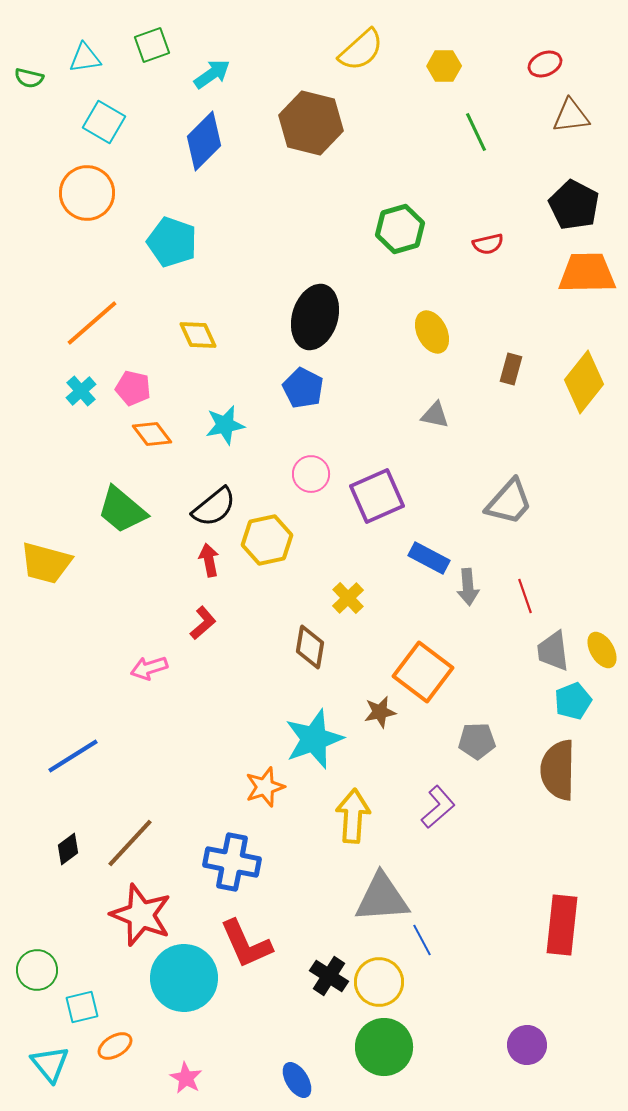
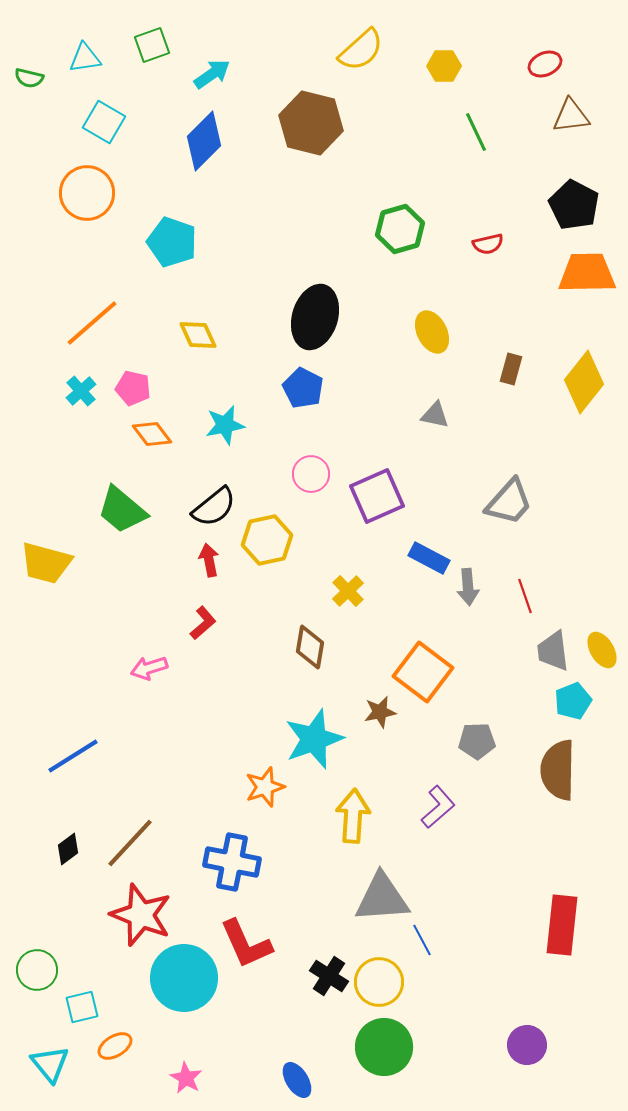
yellow cross at (348, 598): moved 7 px up
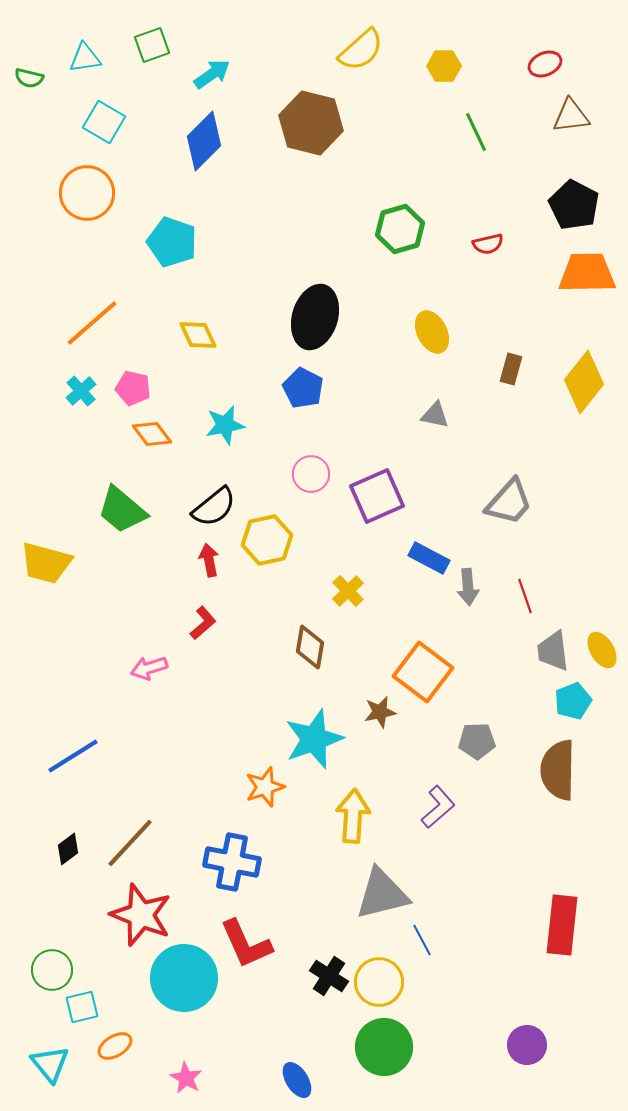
gray triangle at (382, 898): moved 4 px up; rotated 10 degrees counterclockwise
green circle at (37, 970): moved 15 px right
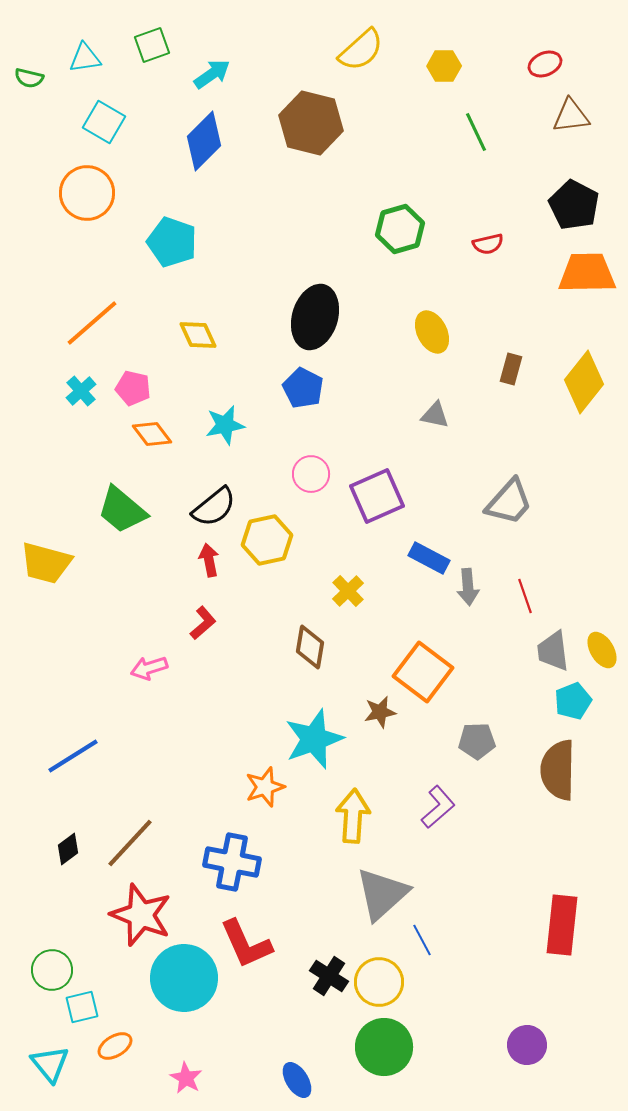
gray triangle at (382, 894): rotated 28 degrees counterclockwise
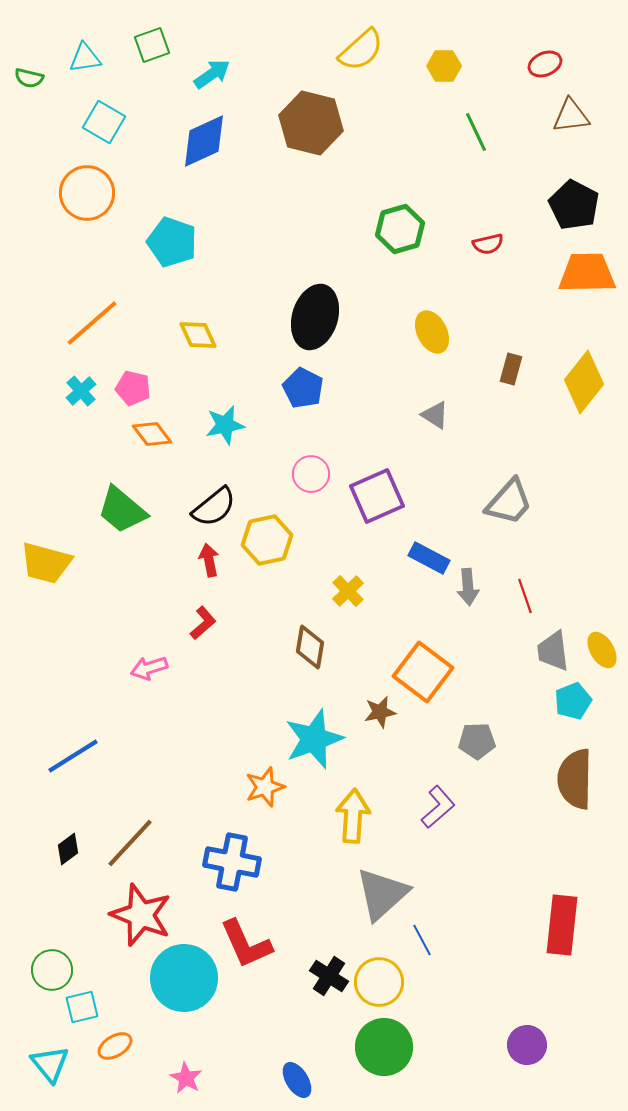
blue diamond at (204, 141): rotated 20 degrees clockwise
gray triangle at (435, 415): rotated 20 degrees clockwise
brown semicircle at (558, 770): moved 17 px right, 9 px down
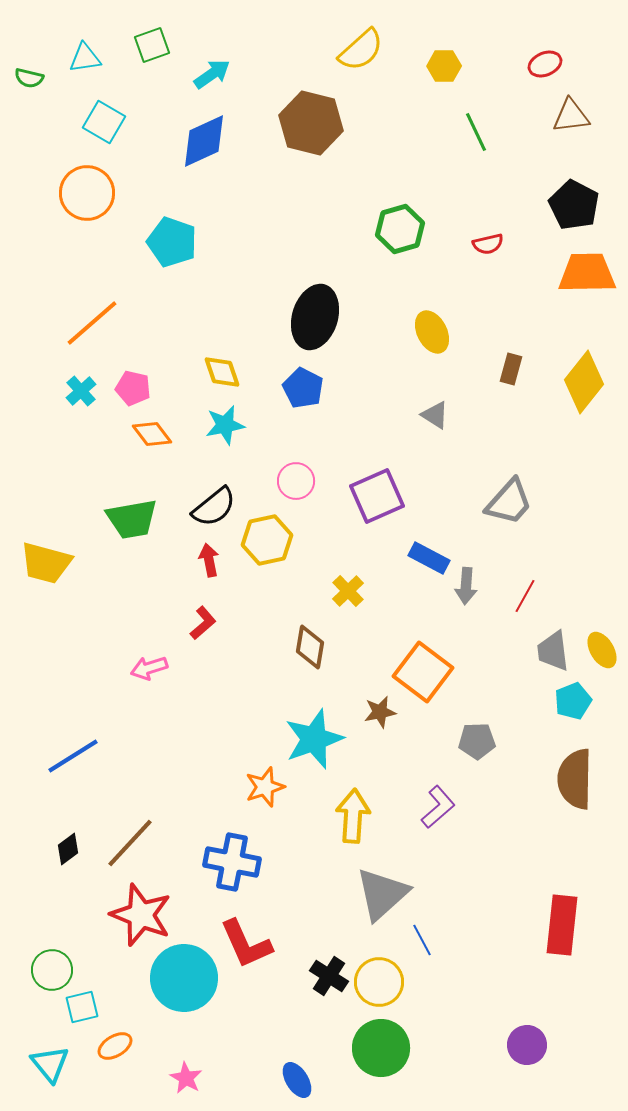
yellow diamond at (198, 335): moved 24 px right, 37 px down; rotated 6 degrees clockwise
pink circle at (311, 474): moved 15 px left, 7 px down
green trapezoid at (122, 510): moved 10 px right, 9 px down; rotated 50 degrees counterclockwise
gray arrow at (468, 587): moved 2 px left, 1 px up; rotated 9 degrees clockwise
red line at (525, 596): rotated 48 degrees clockwise
green circle at (384, 1047): moved 3 px left, 1 px down
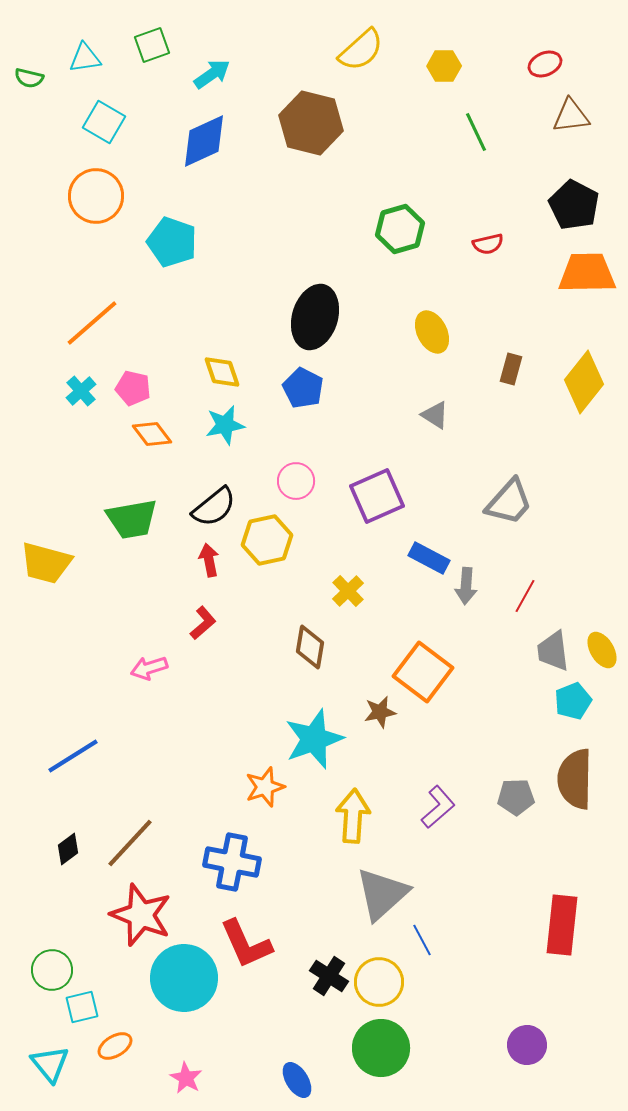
orange circle at (87, 193): moved 9 px right, 3 px down
gray pentagon at (477, 741): moved 39 px right, 56 px down
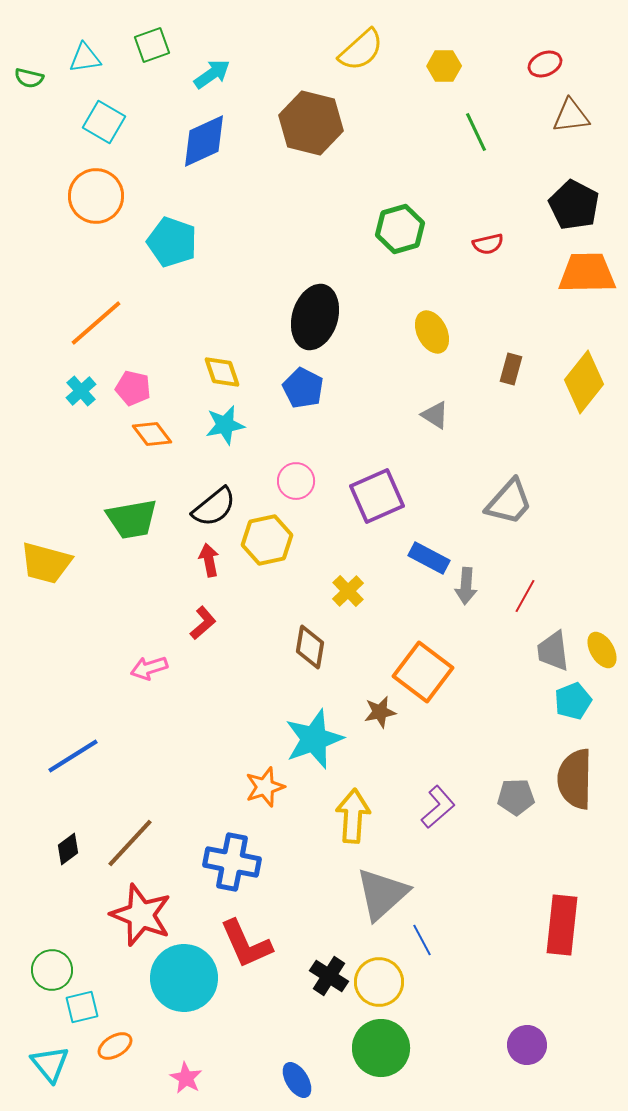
orange line at (92, 323): moved 4 px right
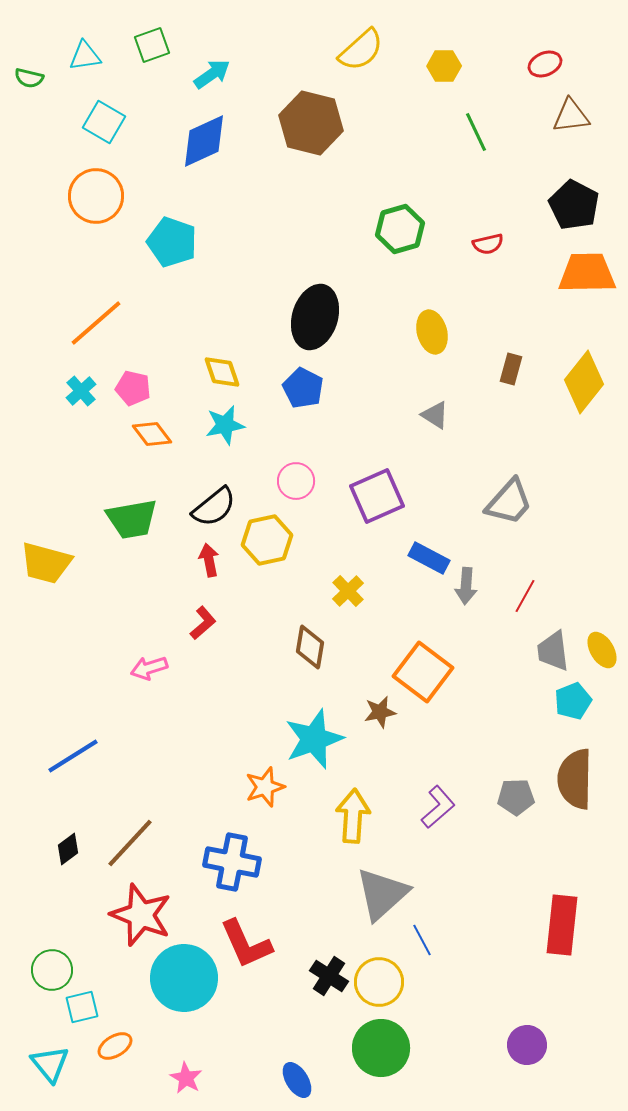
cyan triangle at (85, 58): moved 2 px up
yellow ellipse at (432, 332): rotated 12 degrees clockwise
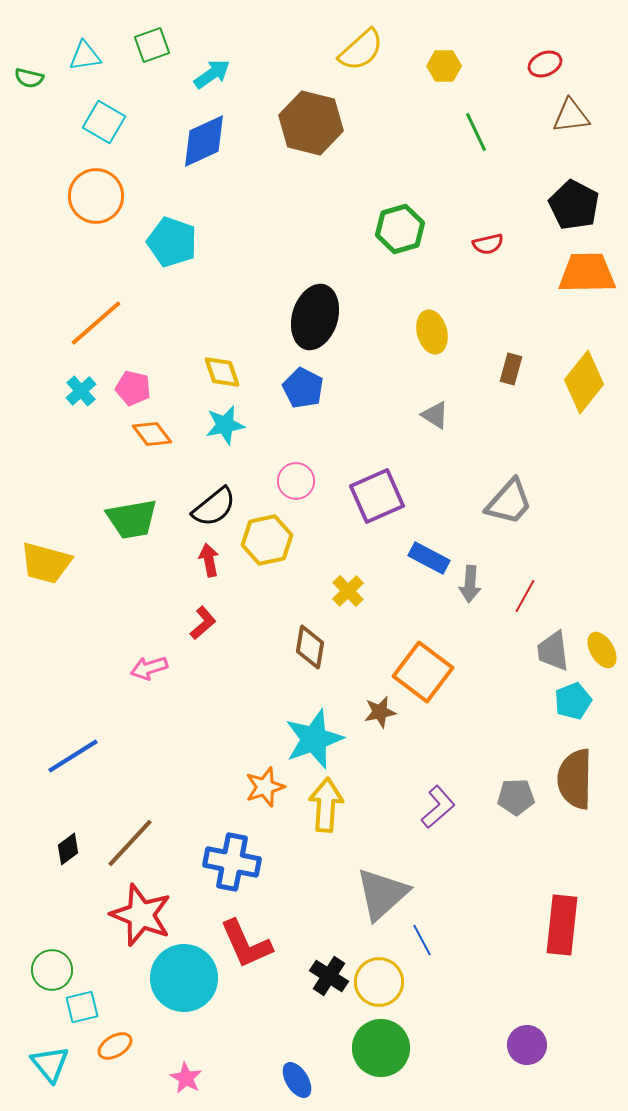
gray arrow at (466, 586): moved 4 px right, 2 px up
yellow arrow at (353, 816): moved 27 px left, 11 px up
